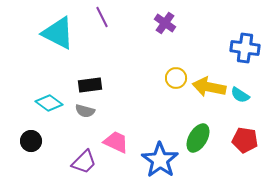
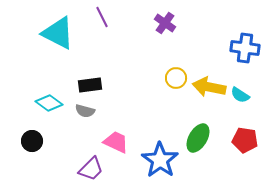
black circle: moved 1 px right
purple trapezoid: moved 7 px right, 7 px down
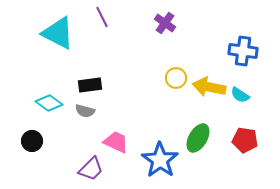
blue cross: moved 2 px left, 3 px down
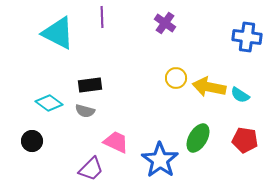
purple line: rotated 25 degrees clockwise
blue cross: moved 4 px right, 14 px up
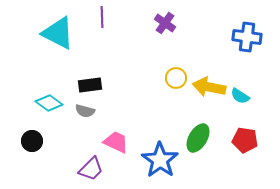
cyan semicircle: moved 1 px down
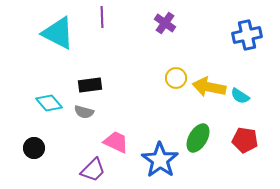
blue cross: moved 2 px up; rotated 20 degrees counterclockwise
cyan diamond: rotated 12 degrees clockwise
gray semicircle: moved 1 px left, 1 px down
black circle: moved 2 px right, 7 px down
purple trapezoid: moved 2 px right, 1 px down
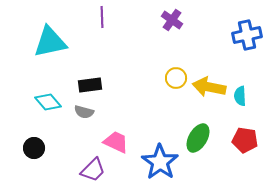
purple cross: moved 7 px right, 3 px up
cyan triangle: moved 8 px left, 9 px down; rotated 39 degrees counterclockwise
cyan semicircle: rotated 54 degrees clockwise
cyan diamond: moved 1 px left, 1 px up
blue star: moved 2 px down
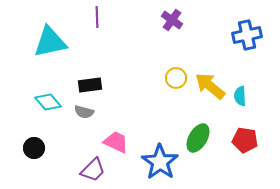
purple line: moved 5 px left
yellow arrow: moved 1 px right, 1 px up; rotated 28 degrees clockwise
